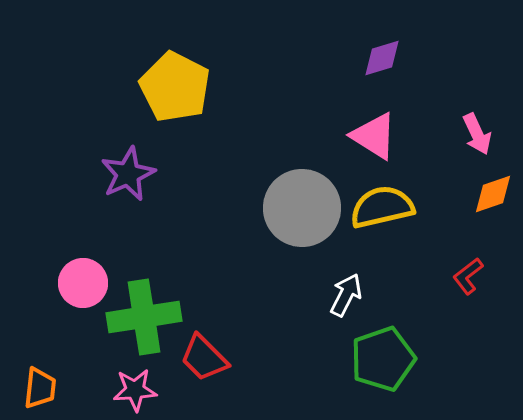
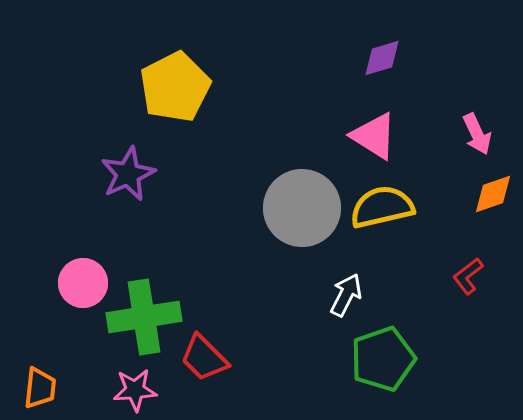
yellow pentagon: rotated 18 degrees clockwise
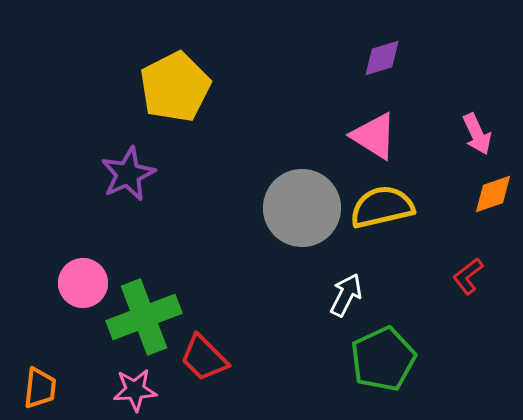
green cross: rotated 12 degrees counterclockwise
green pentagon: rotated 6 degrees counterclockwise
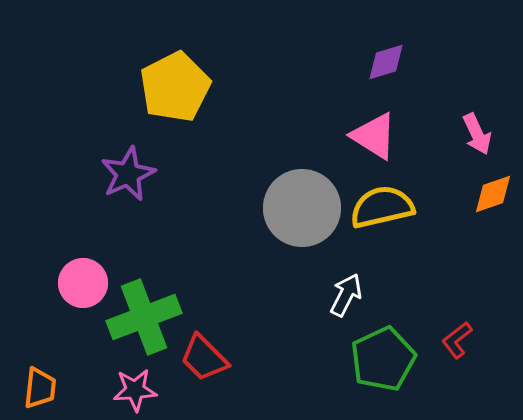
purple diamond: moved 4 px right, 4 px down
red L-shape: moved 11 px left, 64 px down
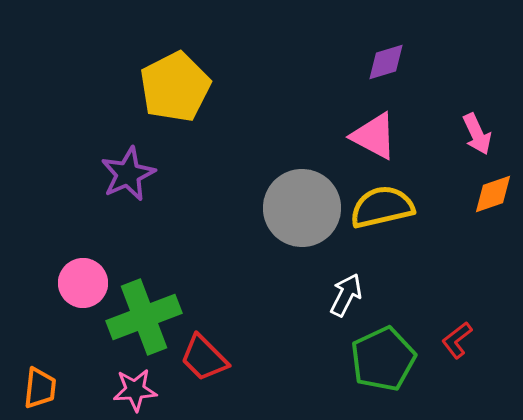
pink triangle: rotated 4 degrees counterclockwise
